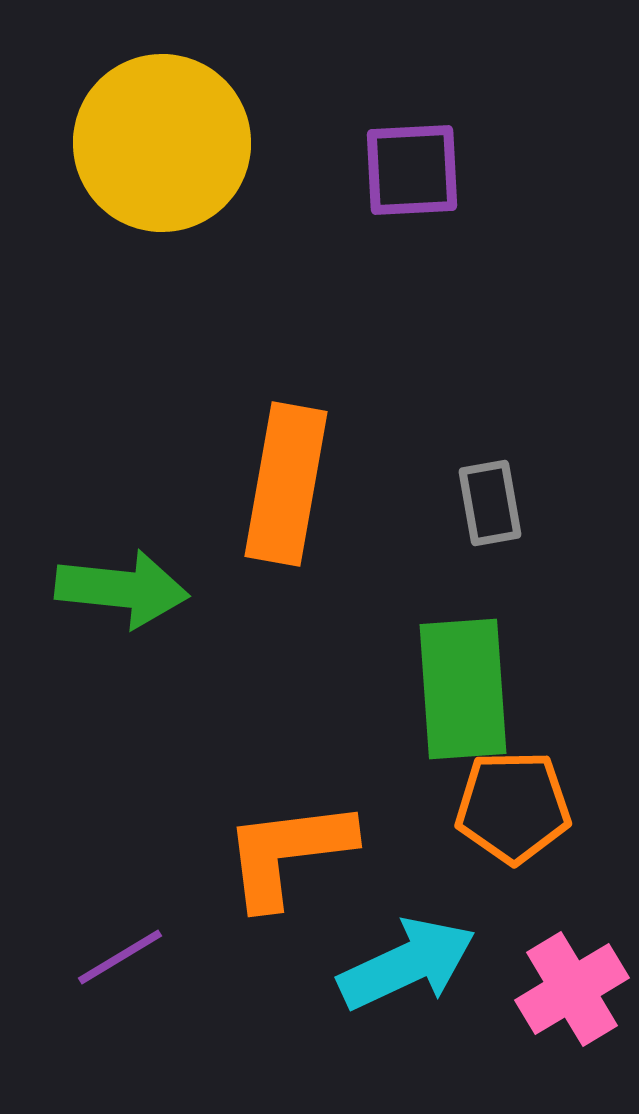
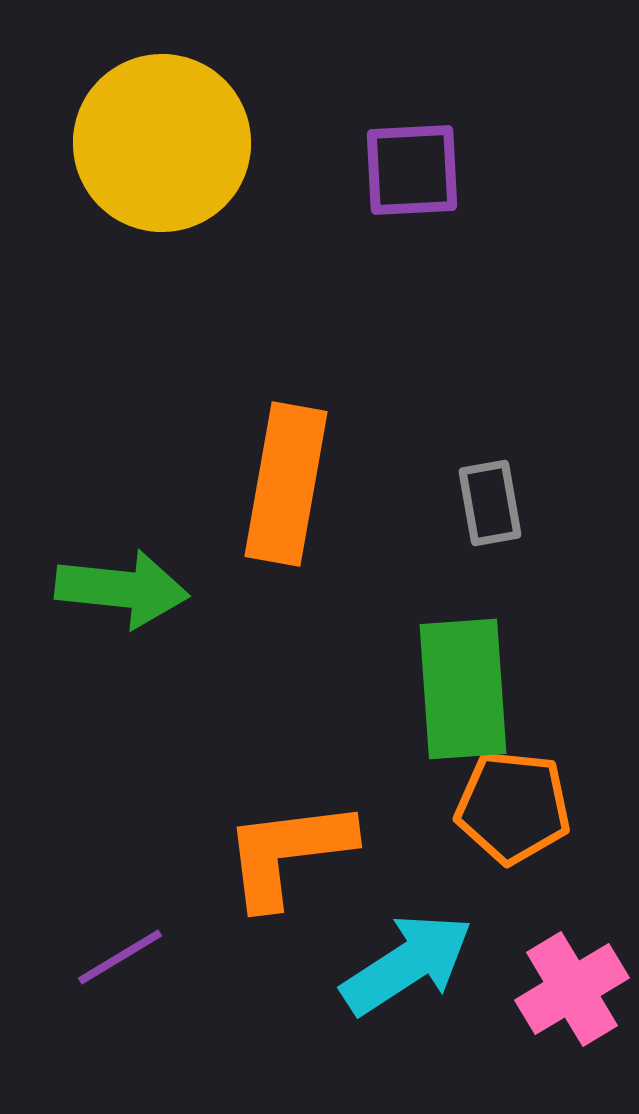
orange pentagon: rotated 7 degrees clockwise
cyan arrow: rotated 8 degrees counterclockwise
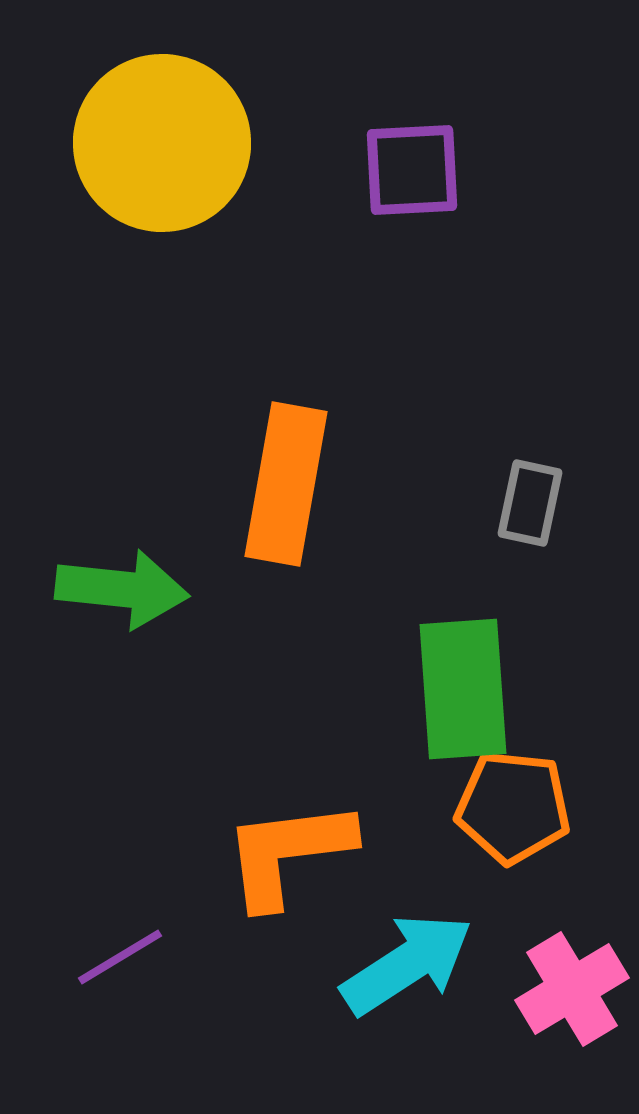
gray rectangle: moved 40 px right; rotated 22 degrees clockwise
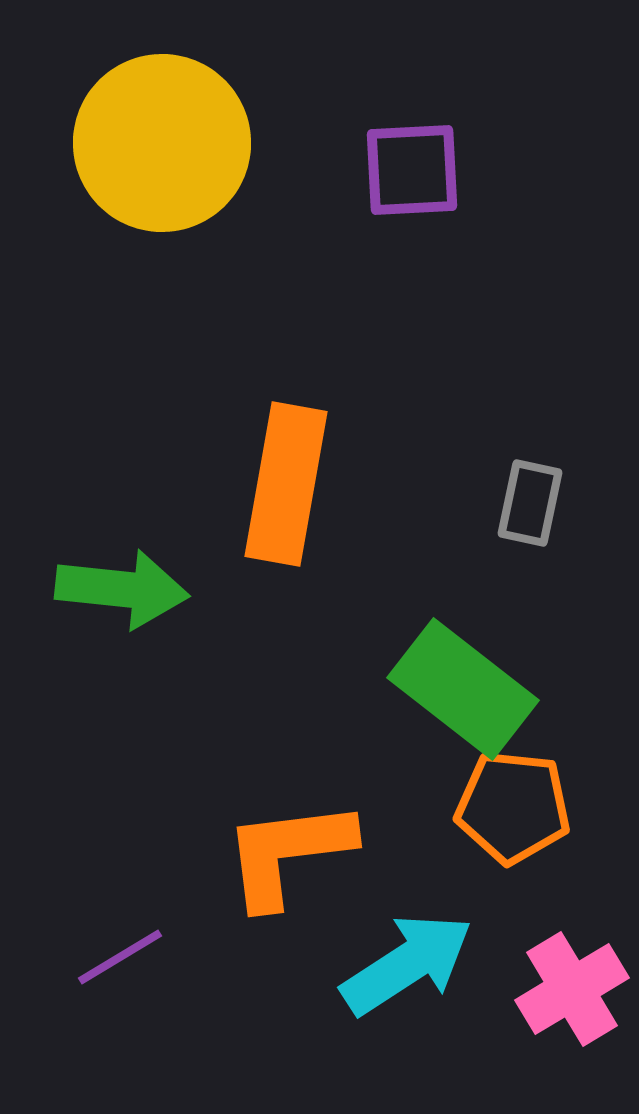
green rectangle: rotated 48 degrees counterclockwise
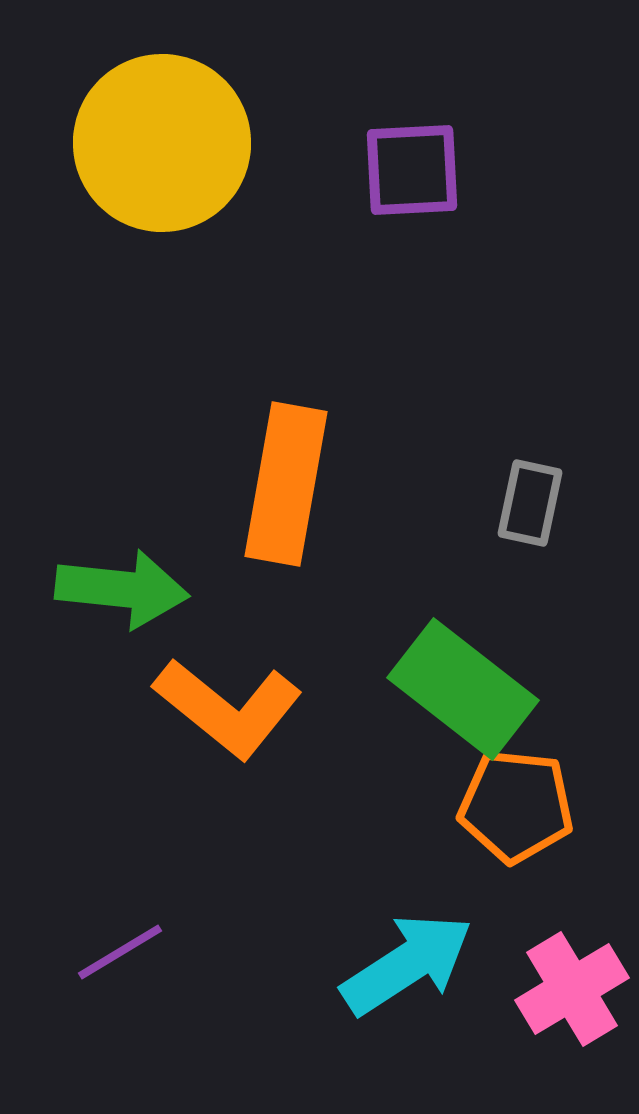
orange pentagon: moved 3 px right, 1 px up
orange L-shape: moved 60 px left, 145 px up; rotated 134 degrees counterclockwise
purple line: moved 5 px up
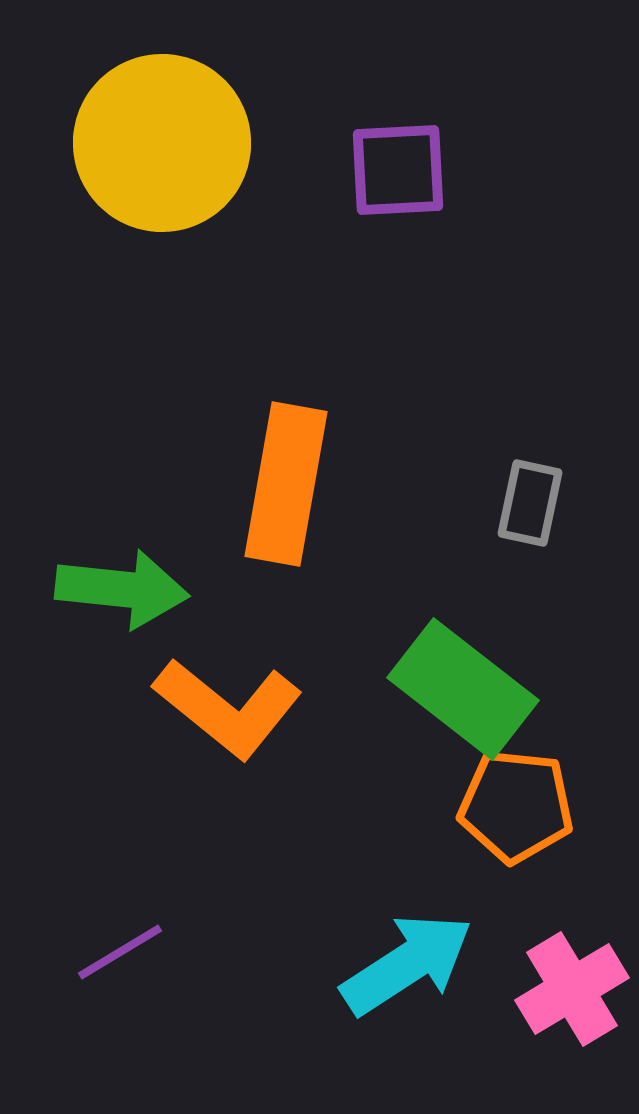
purple square: moved 14 px left
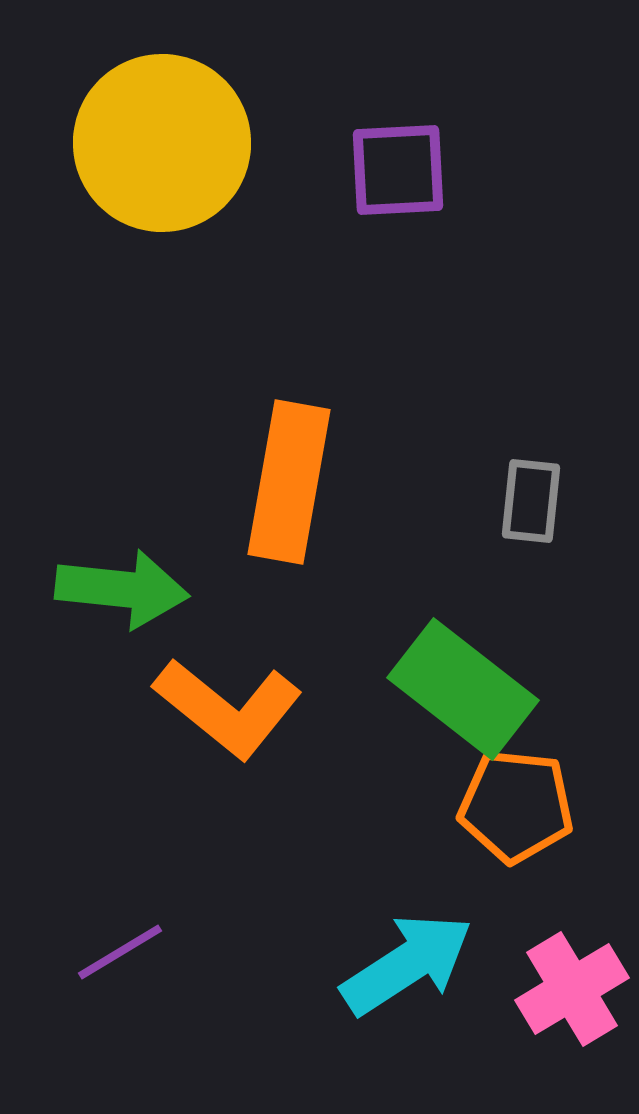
orange rectangle: moved 3 px right, 2 px up
gray rectangle: moved 1 px right, 2 px up; rotated 6 degrees counterclockwise
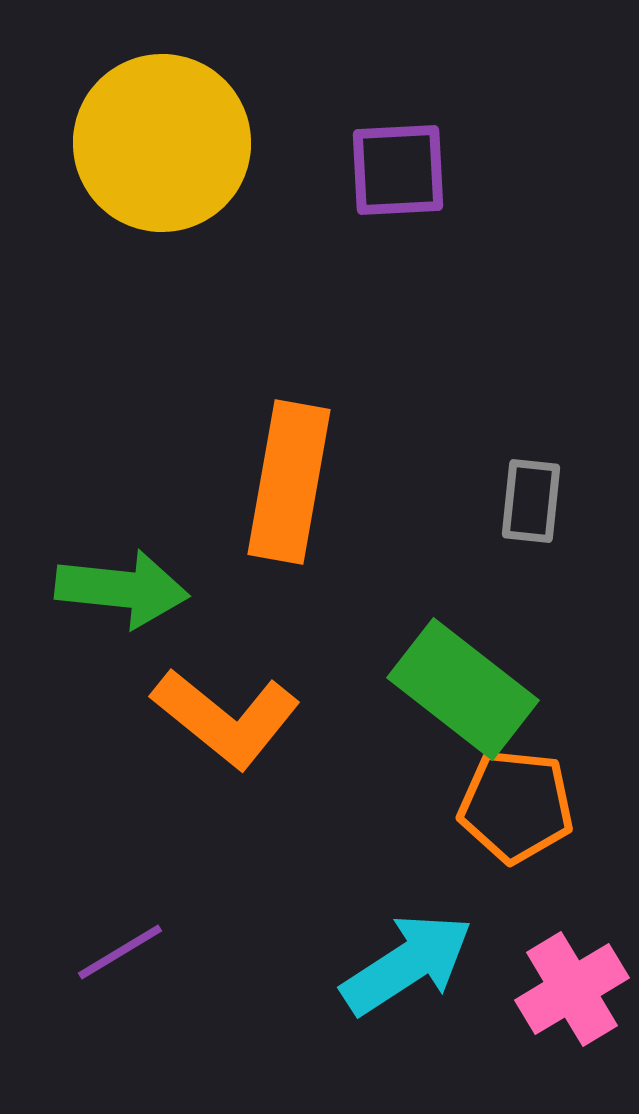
orange L-shape: moved 2 px left, 10 px down
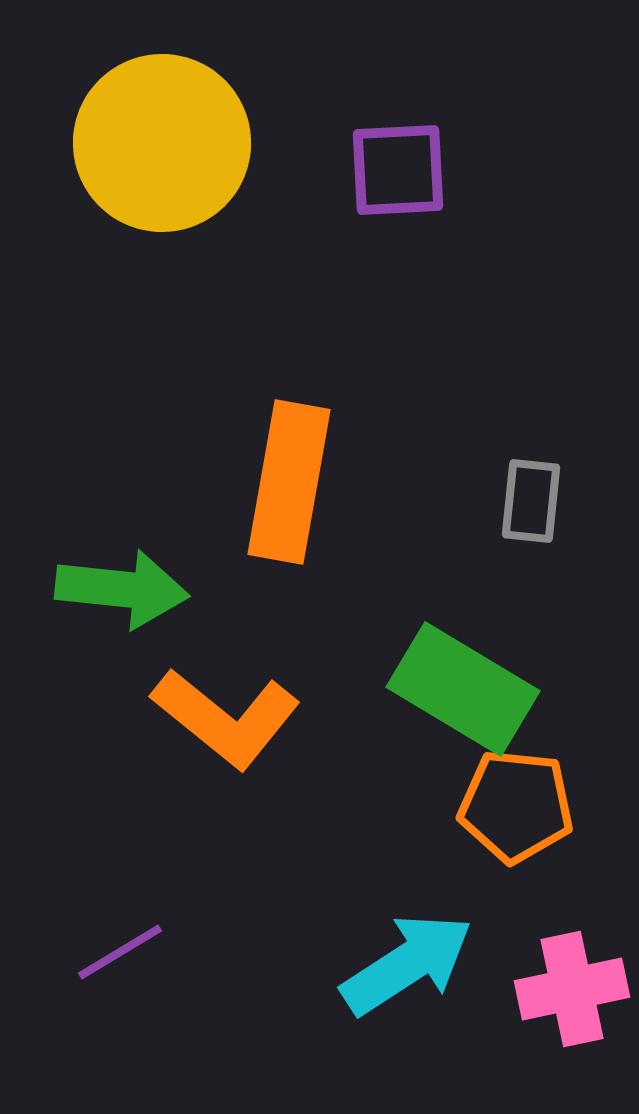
green rectangle: rotated 7 degrees counterclockwise
pink cross: rotated 19 degrees clockwise
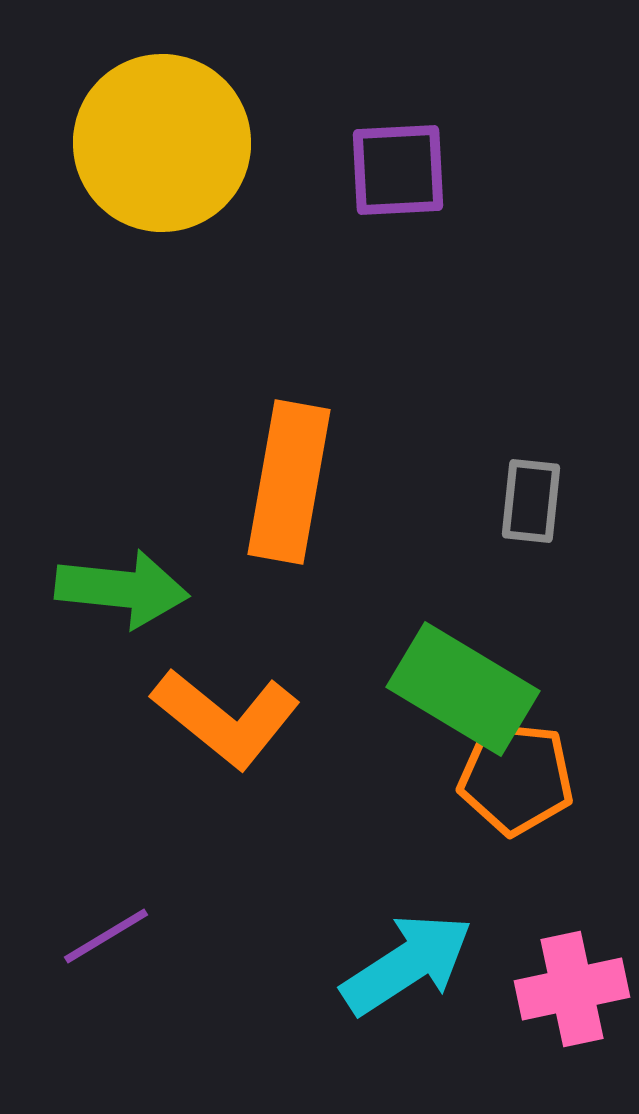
orange pentagon: moved 28 px up
purple line: moved 14 px left, 16 px up
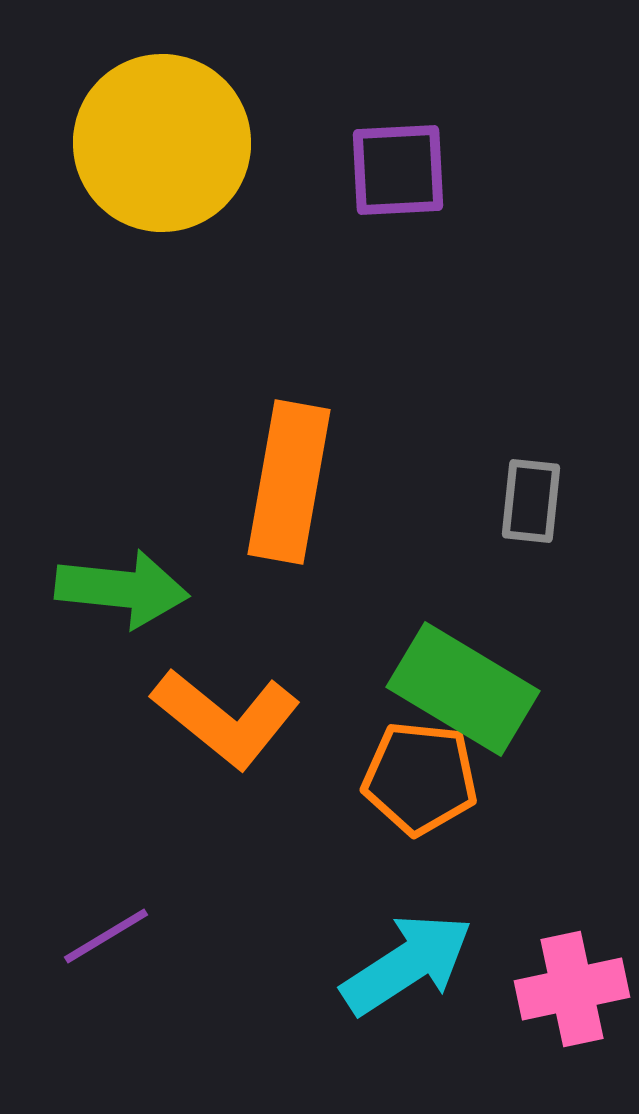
orange pentagon: moved 96 px left
